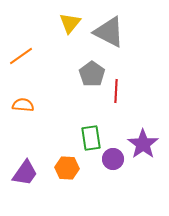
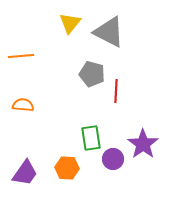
orange line: rotated 30 degrees clockwise
gray pentagon: rotated 20 degrees counterclockwise
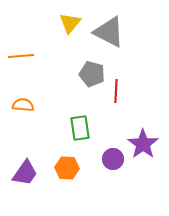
green rectangle: moved 11 px left, 10 px up
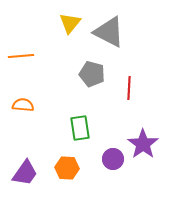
red line: moved 13 px right, 3 px up
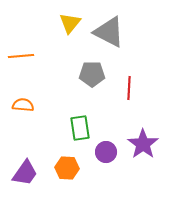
gray pentagon: rotated 15 degrees counterclockwise
purple circle: moved 7 px left, 7 px up
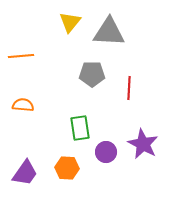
yellow triangle: moved 1 px up
gray triangle: rotated 24 degrees counterclockwise
purple star: rotated 8 degrees counterclockwise
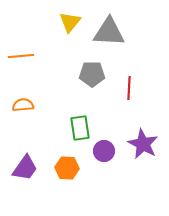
orange semicircle: rotated 10 degrees counterclockwise
purple circle: moved 2 px left, 1 px up
purple trapezoid: moved 5 px up
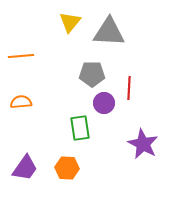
orange semicircle: moved 2 px left, 3 px up
purple circle: moved 48 px up
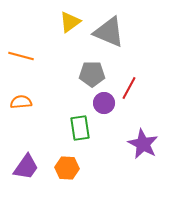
yellow triangle: rotated 15 degrees clockwise
gray triangle: rotated 20 degrees clockwise
orange line: rotated 20 degrees clockwise
red line: rotated 25 degrees clockwise
purple trapezoid: moved 1 px right, 1 px up
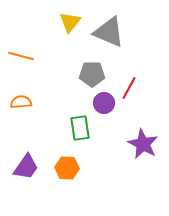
yellow triangle: rotated 15 degrees counterclockwise
